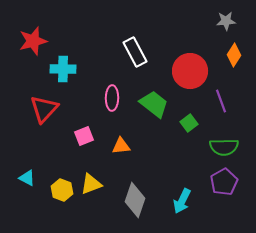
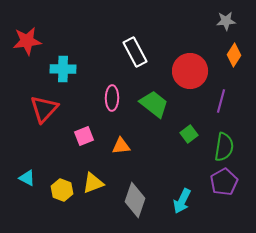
red star: moved 6 px left; rotated 8 degrees clockwise
purple line: rotated 35 degrees clockwise
green square: moved 11 px down
green semicircle: rotated 80 degrees counterclockwise
yellow triangle: moved 2 px right, 1 px up
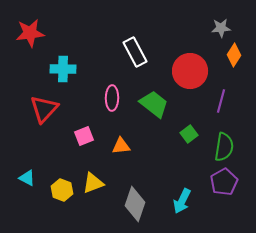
gray star: moved 5 px left, 7 px down
red star: moved 3 px right, 8 px up
gray diamond: moved 4 px down
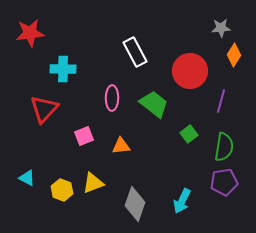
purple pentagon: rotated 20 degrees clockwise
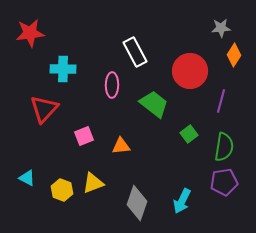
pink ellipse: moved 13 px up
gray diamond: moved 2 px right, 1 px up
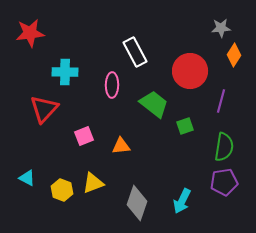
cyan cross: moved 2 px right, 3 px down
green square: moved 4 px left, 8 px up; rotated 18 degrees clockwise
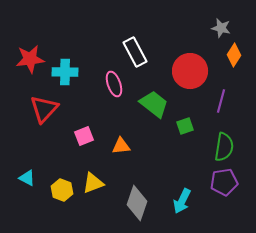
gray star: rotated 18 degrees clockwise
red star: moved 26 px down
pink ellipse: moved 2 px right, 1 px up; rotated 20 degrees counterclockwise
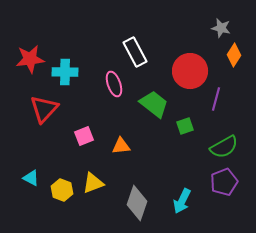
purple line: moved 5 px left, 2 px up
green semicircle: rotated 52 degrees clockwise
cyan triangle: moved 4 px right
purple pentagon: rotated 12 degrees counterclockwise
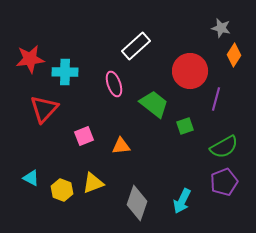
white rectangle: moved 1 px right, 6 px up; rotated 76 degrees clockwise
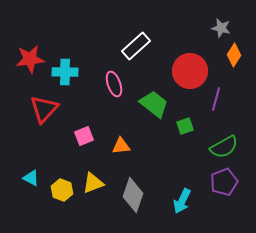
gray diamond: moved 4 px left, 8 px up
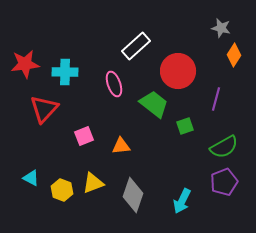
red star: moved 5 px left, 5 px down
red circle: moved 12 px left
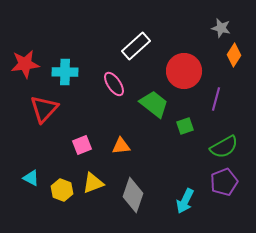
red circle: moved 6 px right
pink ellipse: rotated 15 degrees counterclockwise
pink square: moved 2 px left, 9 px down
cyan arrow: moved 3 px right
